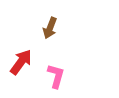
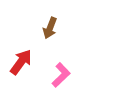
pink L-shape: moved 5 px right, 1 px up; rotated 30 degrees clockwise
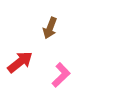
red arrow: moved 1 px left; rotated 16 degrees clockwise
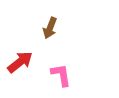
pink L-shape: rotated 55 degrees counterclockwise
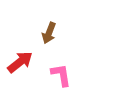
brown arrow: moved 1 px left, 5 px down
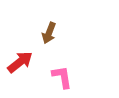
pink L-shape: moved 1 px right, 2 px down
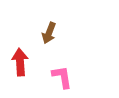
red arrow: rotated 56 degrees counterclockwise
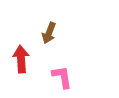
red arrow: moved 1 px right, 3 px up
